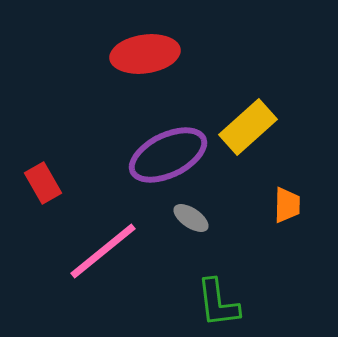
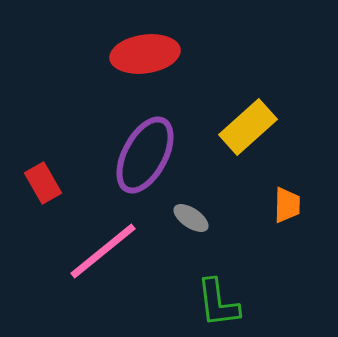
purple ellipse: moved 23 px left; rotated 36 degrees counterclockwise
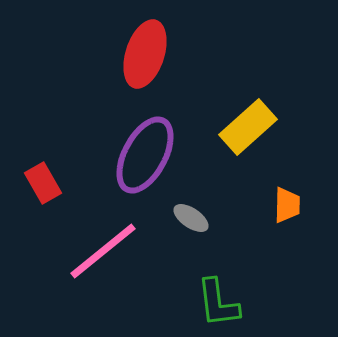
red ellipse: rotated 64 degrees counterclockwise
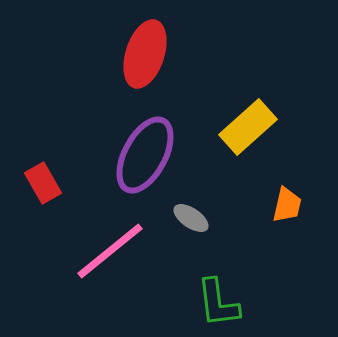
orange trapezoid: rotated 12 degrees clockwise
pink line: moved 7 px right
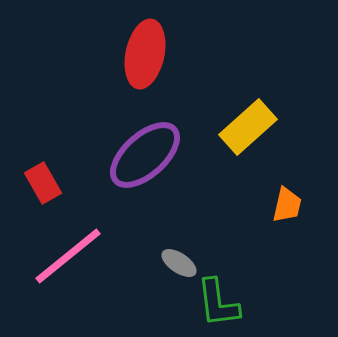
red ellipse: rotated 6 degrees counterclockwise
purple ellipse: rotated 20 degrees clockwise
gray ellipse: moved 12 px left, 45 px down
pink line: moved 42 px left, 5 px down
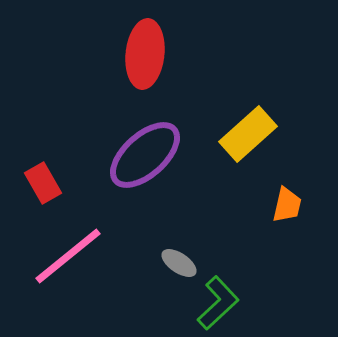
red ellipse: rotated 6 degrees counterclockwise
yellow rectangle: moved 7 px down
green L-shape: rotated 126 degrees counterclockwise
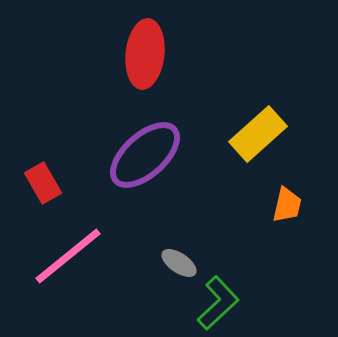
yellow rectangle: moved 10 px right
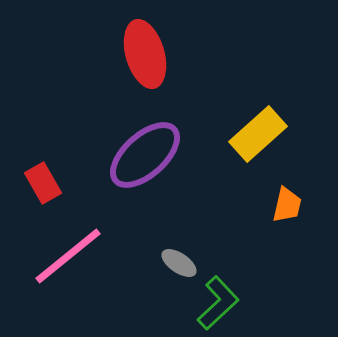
red ellipse: rotated 22 degrees counterclockwise
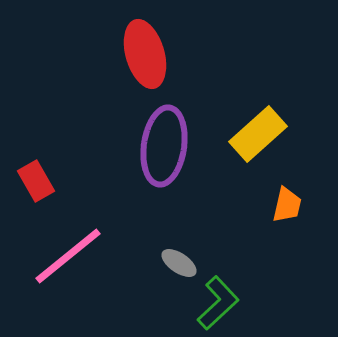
purple ellipse: moved 19 px right, 9 px up; rotated 40 degrees counterclockwise
red rectangle: moved 7 px left, 2 px up
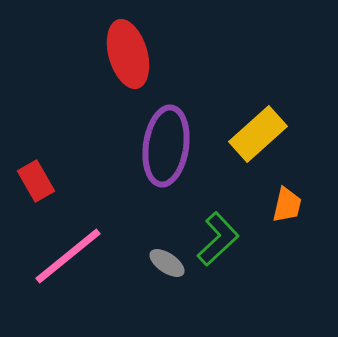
red ellipse: moved 17 px left
purple ellipse: moved 2 px right
gray ellipse: moved 12 px left
green L-shape: moved 64 px up
